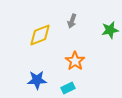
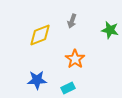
green star: rotated 24 degrees clockwise
orange star: moved 2 px up
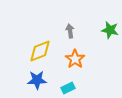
gray arrow: moved 2 px left, 10 px down; rotated 152 degrees clockwise
yellow diamond: moved 16 px down
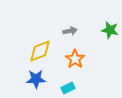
gray arrow: rotated 88 degrees clockwise
blue star: moved 1 px left, 1 px up
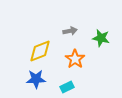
green star: moved 9 px left, 8 px down
cyan rectangle: moved 1 px left, 1 px up
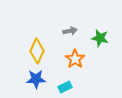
green star: moved 1 px left
yellow diamond: moved 3 px left; rotated 45 degrees counterclockwise
cyan rectangle: moved 2 px left
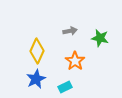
orange star: moved 2 px down
blue star: rotated 24 degrees counterclockwise
